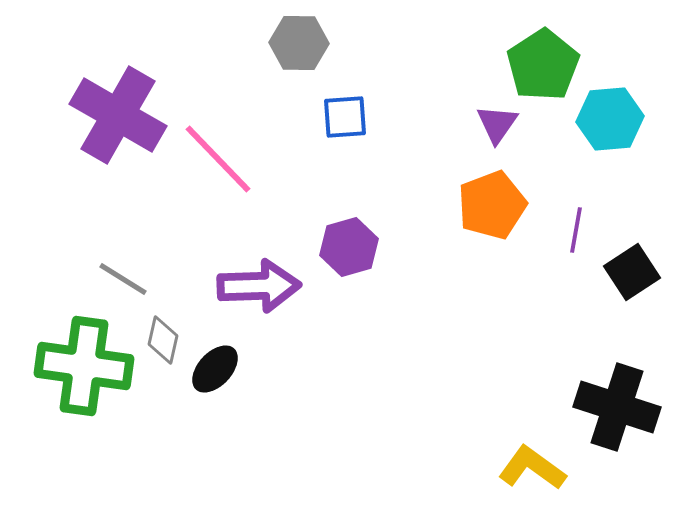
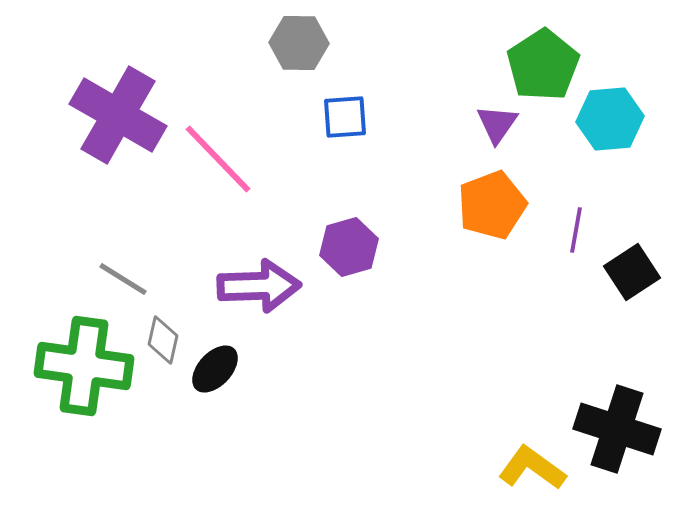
black cross: moved 22 px down
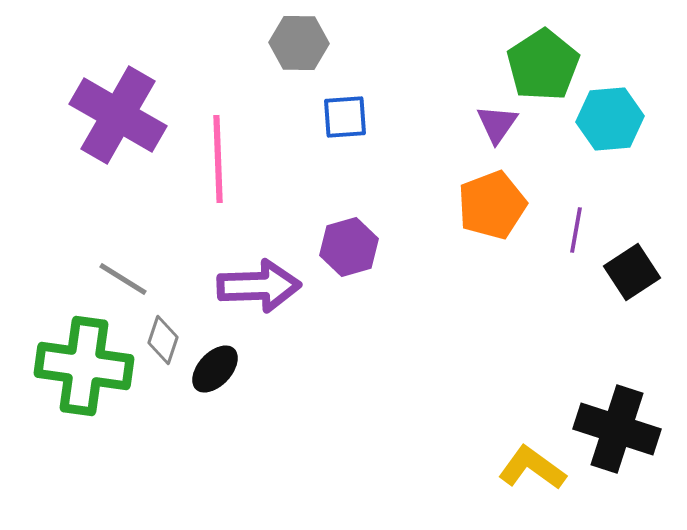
pink line: rotated 42 degrees clockwise
gray diamond: rotated 6 degrees clockwise
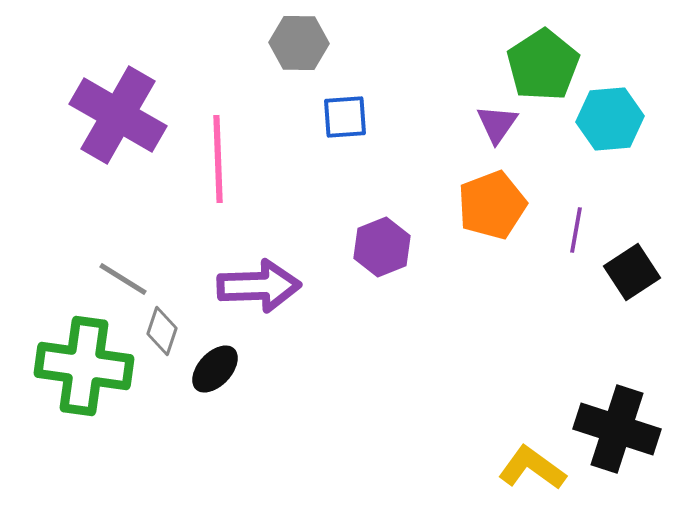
purple hexagon: moved 33 px right; rotated 6 degrees counterclockwise
gray diamond: moved 1 px left, 9 px up
